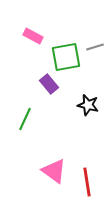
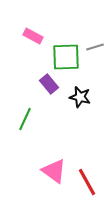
green square: rotated 8 degrees clockwise
black star: moved 8 px left, 8 px up
red line: rotated 20 degrees counterclockwise
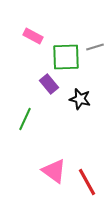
black star: moved 2 px down
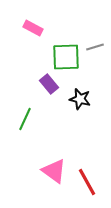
pink rectangle: moved 8 px up
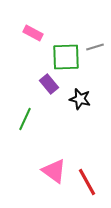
pink rectangle: moved 5 px down
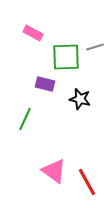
purple rectangle: moved 4 px left; rotated 36 degrees counterclockwise
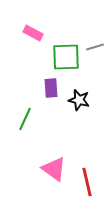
purple rectangle: moved 6 px right, 4 px down; rotated 72 degrees clockwise
black star: moved 1 px left, 1 px down
pink triangle: moved 2 px up
red line: rotated 16 degrees clockwise
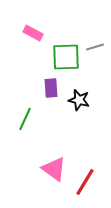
red line: moved 2 px left; rotated 44 degrees clockwise
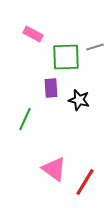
pink rectangle: moved 1 px down
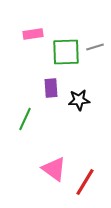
pink rectangle: rotated 36 degrees counterclockwise
green square: moved 5 px up
black star: rotated 20 degrees counterclockwise
